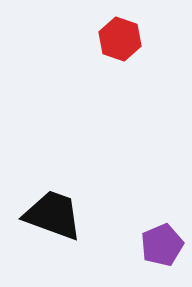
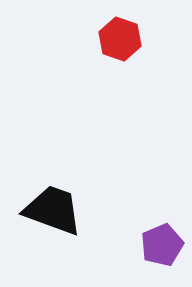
black trapezoid: moved 5 px up
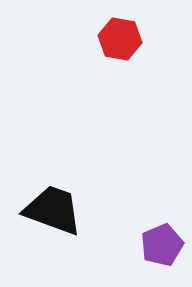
red hexagon: rotated 9 degrees counterclockwise
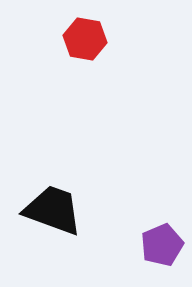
red hexagon: moved 35 px left
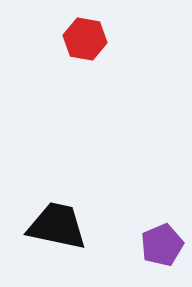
black trapezoid: moved 4 px right, 16 px down; rotated 8 degrees counterclockwise
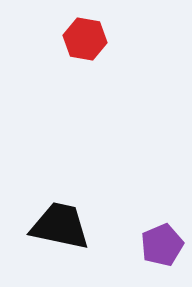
black trapezoid: moved 3 px right
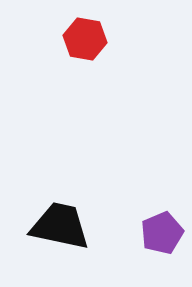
purple pentagon: moved 12 px up
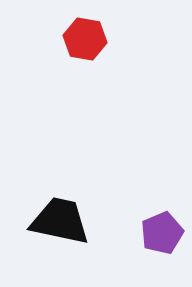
black trapezoid: moved 5 px up
